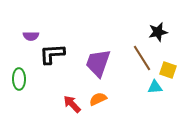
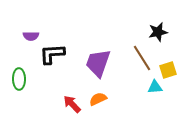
yellow square: rotated 36 degrees counterclockwise
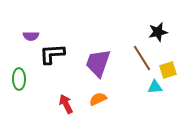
red arrow: moved 6 px left; rotated 18 degrees clockwise
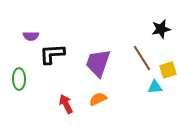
black star: moved 3 px right, 3 px up
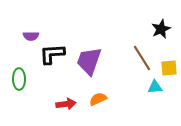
black star: rotated 12 degrees counterclockwise
purple trapezoid: moved 9 px left, 2 px up
yellow square: moved 1 px right, 2 px up; rotated 12 degrees clockwise
red arrow: rotated 108 degrees clockwise
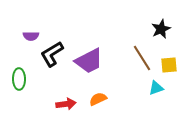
black L-shape: rotated 28 degrees counterclockwise
purple trapezoid: rotated 136 degrees counterclockwise
yellow square: moved 3 px up
cyan triangle: moved 1 px right, 1 px down; rotated 14 degrees counterclockwise
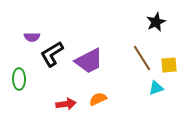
black star: moved 5 px left, 7 px up
purple semicircle: moved 1 px right, 1 px down
